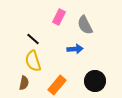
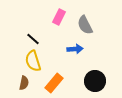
orange rectangle: moved 3 px left, 2 px up
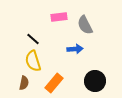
pink rectangle: rotated 56 degrees clockwise
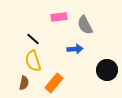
black circle: moved 12 px right, 11 px up
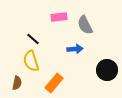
yellow semicircle: moved 2 px left
brown semicircle: moved 7 px left
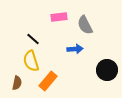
orange rectangle: moved 6 px left, 2 px up
